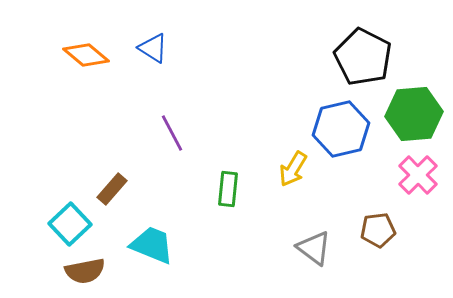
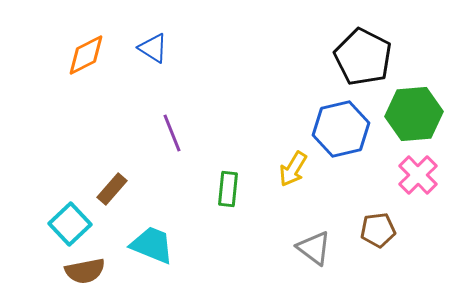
orange diamond: rotated 66 degrees counterclockwise
purple line: rotated 6 degrees clockwise
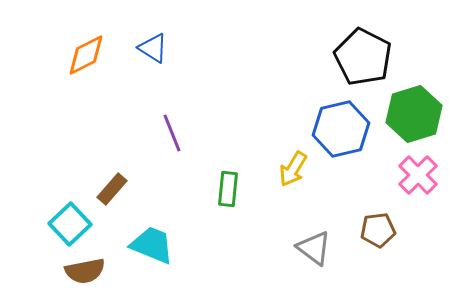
green hexagon: rotated 12 degrees counterclockwise
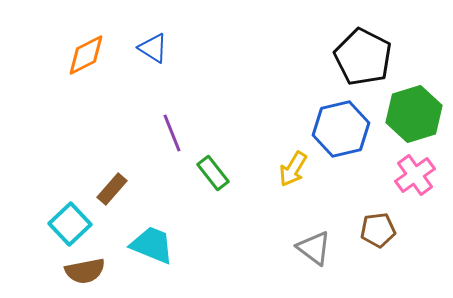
pink cross: moved 3 px left; rotated 9 degrees clockwise
green rectangle: moved 15 px left, 16 px up; rotated 44 degrees counterclockwise
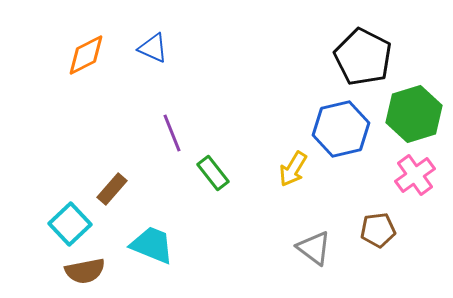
blue triangle: rotated 8 degrees counterclockwise
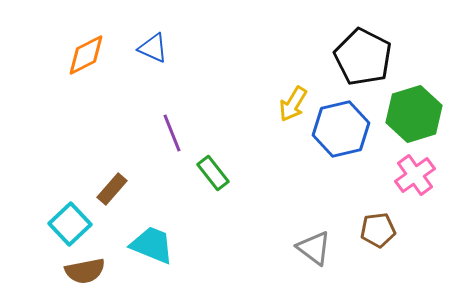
yellow arrow: moved 65 px up
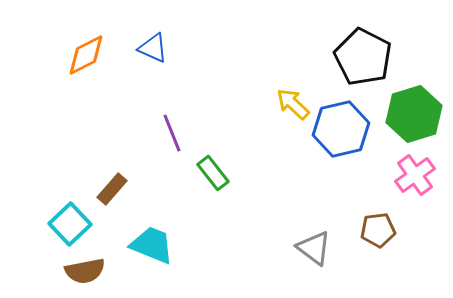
yellow arrow: rotated 102 degrees clockwise
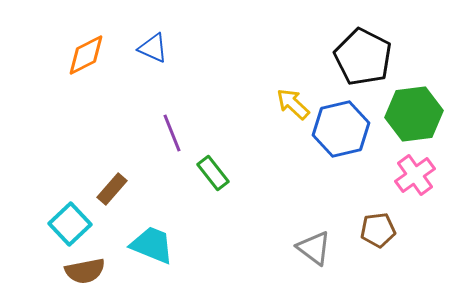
green hexagon: rotated 10 degrees clockwise
